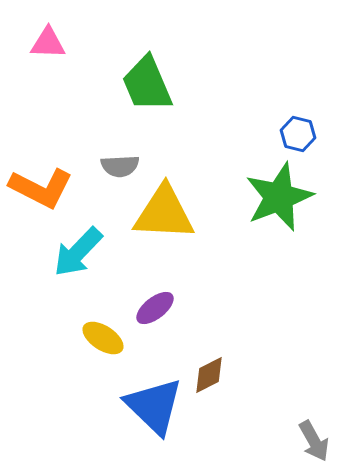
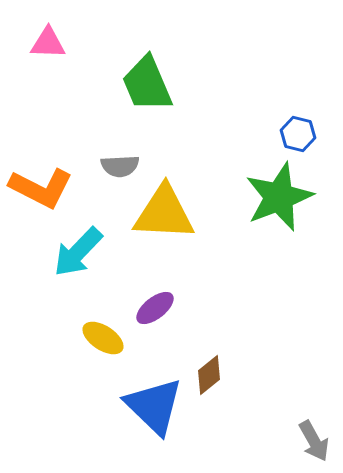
brown diamond: rotated 12 degrees counterclockwise
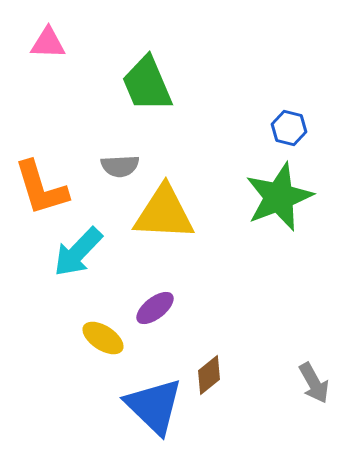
blue hexagon: moved 9 px left, 6 px up
orange L-shape: rotated 46 degrees clockwise
gray arrow: moved 58 px up
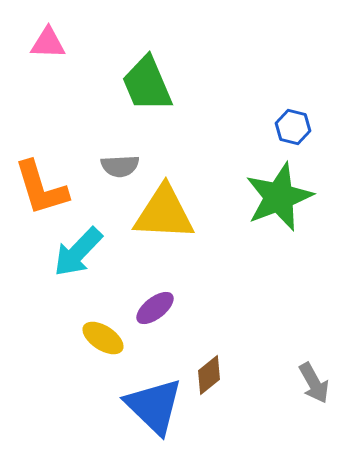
blue hexagon: moved 4 px right, 1 px up
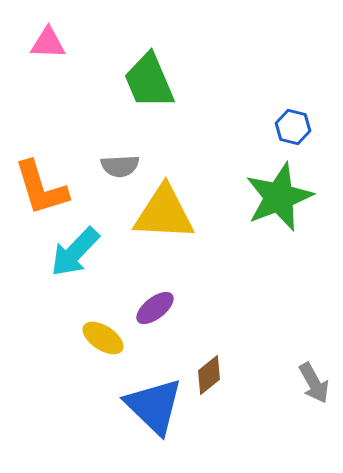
green trapezoid: moved 2 px right, 3 px up
cyan arrow: moved 3 px left
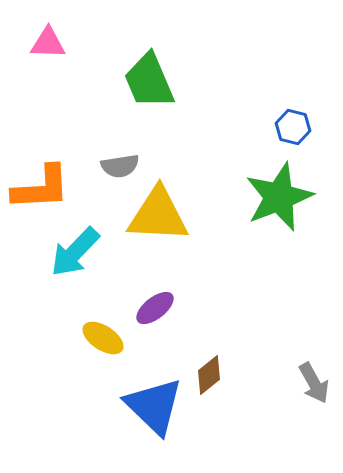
gray semicircle: rotated 6 degrees counterclockwise
orange L-shape: rotated 76 degrees counterclockwise
yellow triangle: moved 6 px left, 2 px down
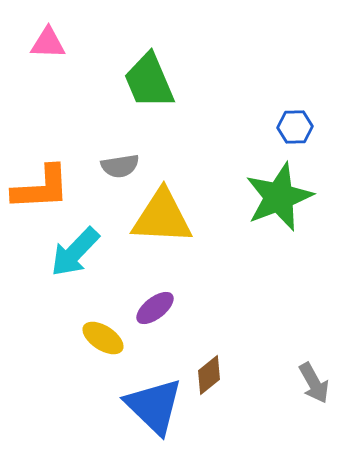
blue hexagon: moved 2 px right; rotated 16 degrees counterclockwise
yellow triangle: moved 4 px right, 2 px down
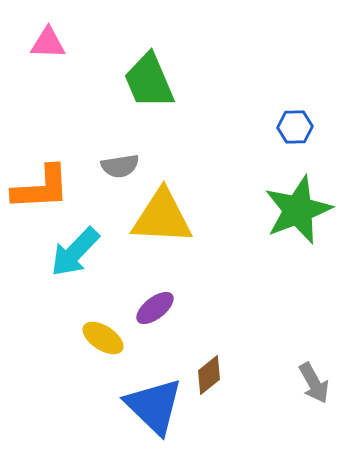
green star: moved 19 px right, 13 px down
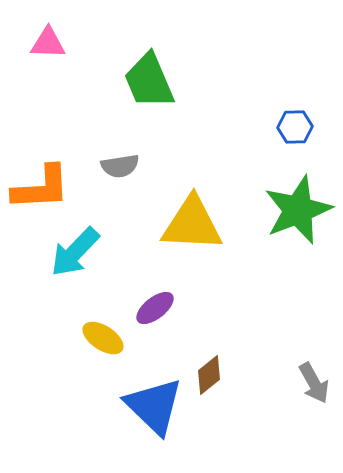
yellow triangle: moved 30 px right, 7 px down
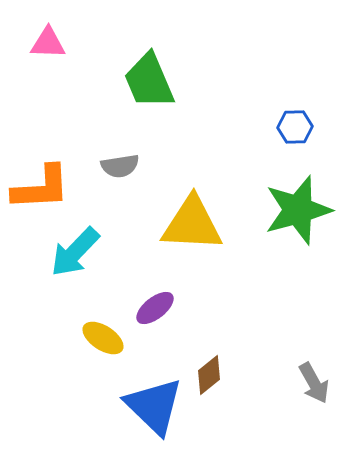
green star: rotated 6 degrees clockwise
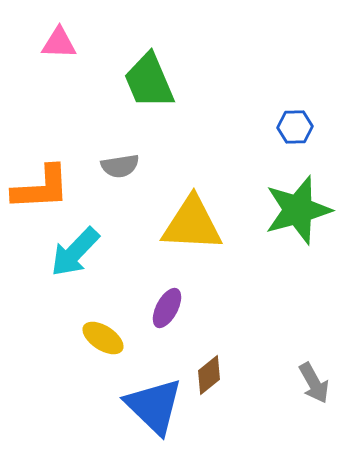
pink triangle: moved 11 px right
purple ellipse: moved 12 px right; rotated 24 degrees counterclockwise
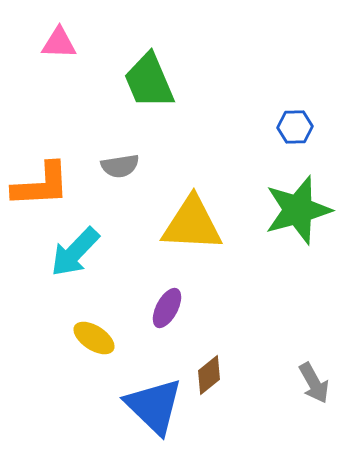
orange L-shape: moved 3 px up
yellow ellipse: moved 9 px left
